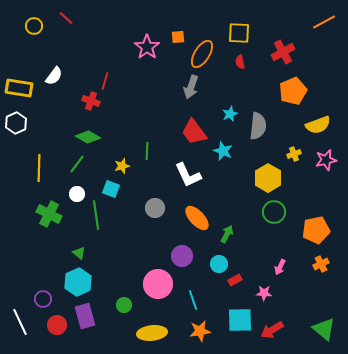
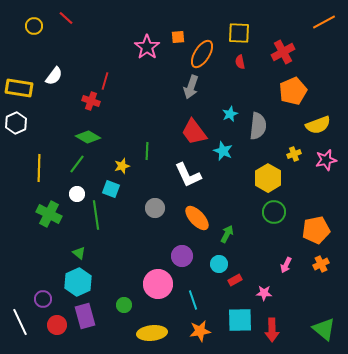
pink arrow at (280, 267): moved 6 px right, 2 px up
red arrow at (272, 330): rotated 60 degrees counterclockwise
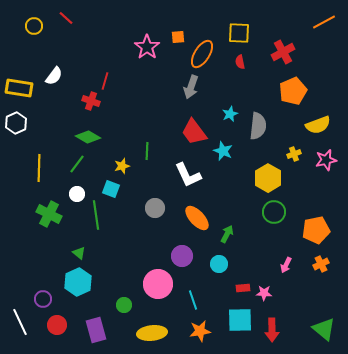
red rectangle at (235, 280): moved 8 px right, 8 px down; rotated 24 degrees clockwise
purple rectangle at (85, 316): moved 11 px right, 14 px down
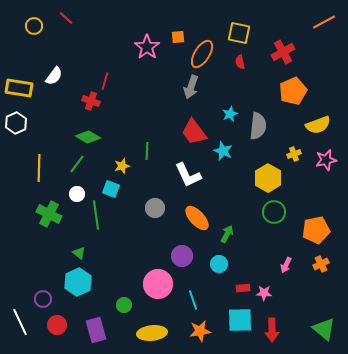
yellow square at (239, 33): rotated 10 degrees clockwise
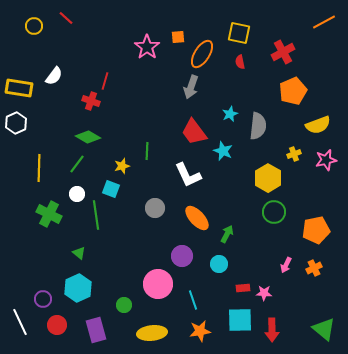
orange cross at (321, 264): moved 7 px left, 4 px down
cyan hexagon at (78, 282): moved 6 px down
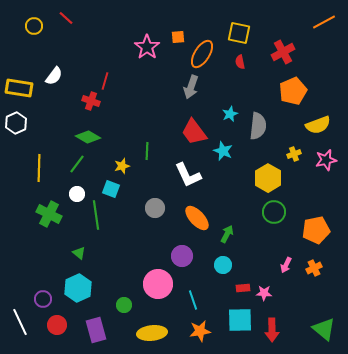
cyan circle at (219, 264): moved 4 px right, 1 px down
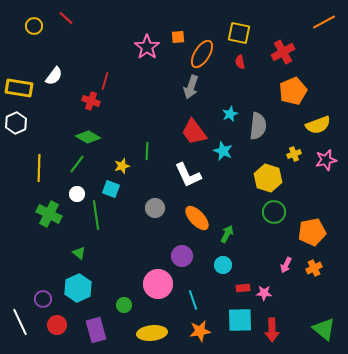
yellow hexagon at (268, 178): rotated 12 degrees counterclockwise
orange pentagon at (316, 230): moved 4 px left, 2 px down
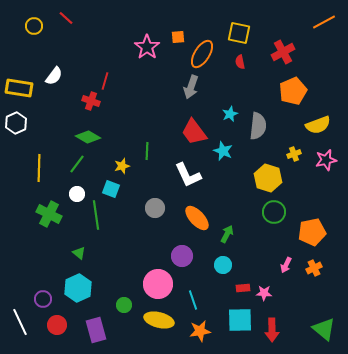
yellow ellipse at (152, 333): moved 7 px right, 13 px up; rotated 20 degrees clockwise
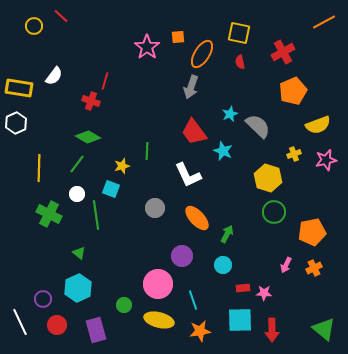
red line at (66, 18): moved 5 px left, 2 px up
gray semicircle at (258, 126): rotated 52 degrees counterclockwise
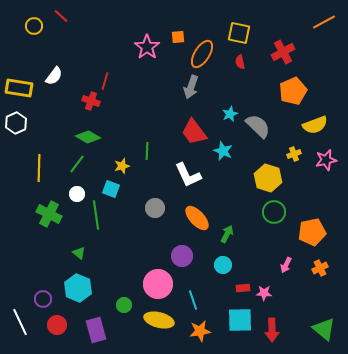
yellow semicircle at (318, 125): moved 3 px left
orange cross at (314, 268): moved 6 px right
cyan hexagon at (78, 288): rotated 12 degrees counterclockwise
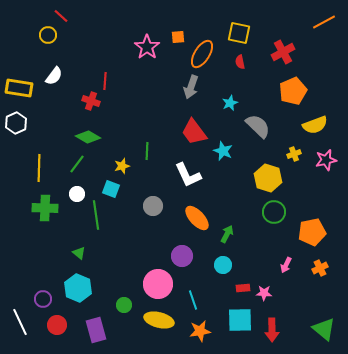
yellow circle at (34, 26): moved 14 px right, 9 px down
red line at (105, 81): rotated 12 degrees counterclockwise
cyan star at (230, 114): moved 11 px up
gray circle at (155, 208): moved 2 px left, 2 px up
green cross at (49, 214): moved 4 px left, 6 px up; rotated 25 degrees counterclockwise
